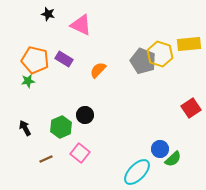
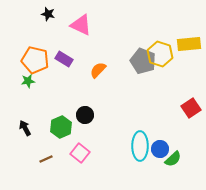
cyan ellipse: moved 3 px right, 26 px up; rotated 44 degrees counterclockwise
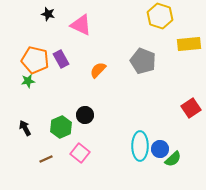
yellow hexagon: moved 38 px up
purple rectangle: moved 3 px left; rotated 30 degrees clockwise
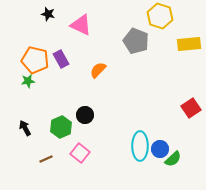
gray pentagon: moved 7 px left, 20 px up
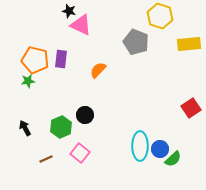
black star: moved 21 px right, 3 px up
gray pentagon: moved 1 px down
purple rectangle: rotated 36 degrees clockwise
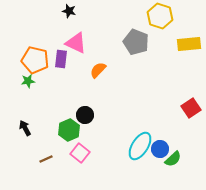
pink triangle: moved 5 px left, 18 px down
green hexagon: moved 8 px right, 3 px down
cyan ellipse: rotated 32 degrees clockwise
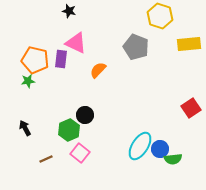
gray pentagon: moved 5 px down
green semicircle: rotated 36 degrees clockwise
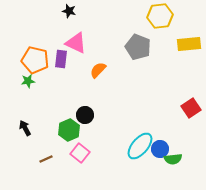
yellow hexagon: rotated 25 degrees counterclockwise
gray pentagon: moved 2 px right
cyan ellipse: rotated 8 degrees clockwise
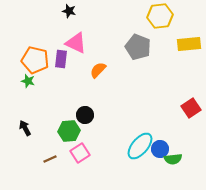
green star: rotated 24 degrees clockwise
green hexagon: moved 1 px down; rotated 20 degrees clockwise
pink square: rotated 18 degrees clockwise
brown line: moved 4 px right
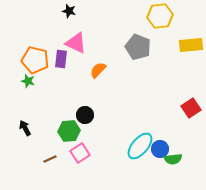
yellow rectangle: moved 2 px right, 1 px down
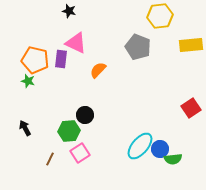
brown line: rotated 40 degrees counterclockwise
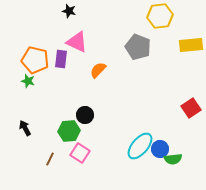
pink triangle: moved 1 px right, 1 px up
pink square: rotated 24 degrees counterclockwise
